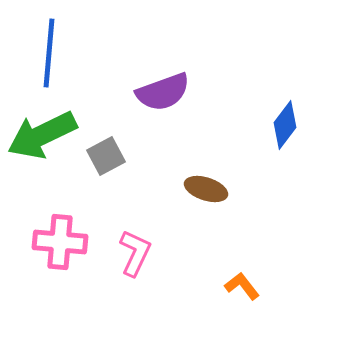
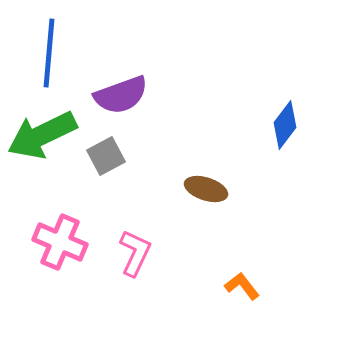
purple semicircle: moved 42 px left, 3 px down
pink cross: rotated 18 degrees clockwise
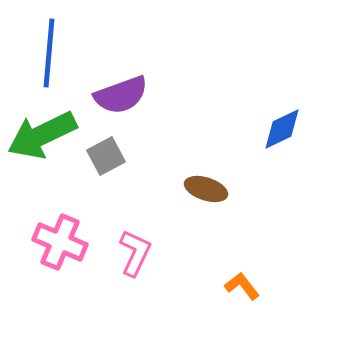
blue diamond: moved 3 px left, 4 px down; rotated 27 degrees clockwise
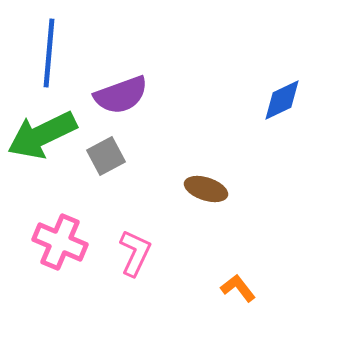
blue diamond: moved 29 px up
orange L-shape: moved 4 px left, 2 px down
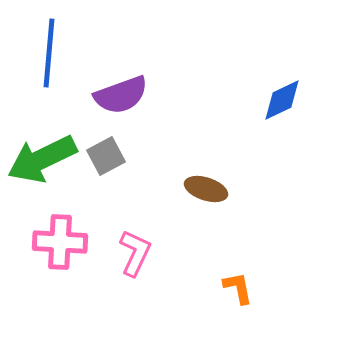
green arrow: moved 24 px down
pink cross: rotated 20 degrees counterclockwise
orange L-shape: rotated 27 degrees clockwise
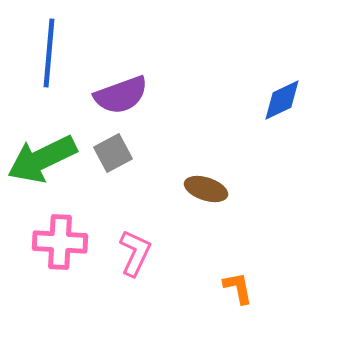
gray square: moved 7 px right, 3 px up
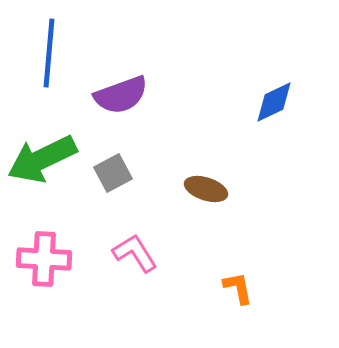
blue diamond: moved 8 px left, 2 px down
gray square: moved 20 px down
pink cross: moved 16 px left, 17 px down
pink L-shape: rotated 57 degrees counterclockwise
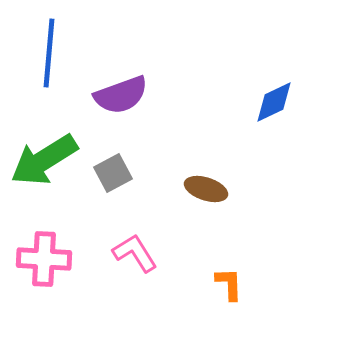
green arrow: moved 2 px right, 1 px down; rotated 6 degrees counterclockwise
orange L-shape: moved 9 px left, 4 px up; rotated 9 degrees clockwise
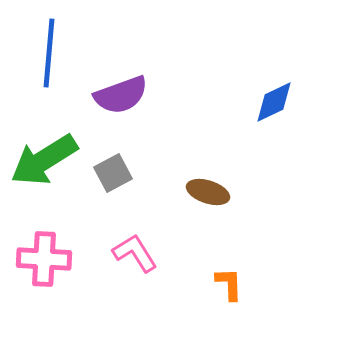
brown ellipse: moved 2 px right, 3 px down
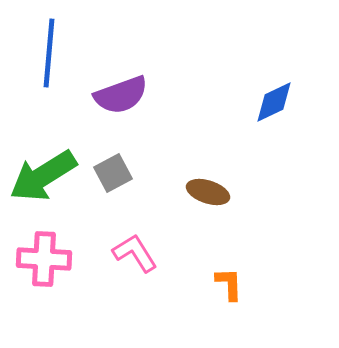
green arrow: moved 1 px left, 16 px down
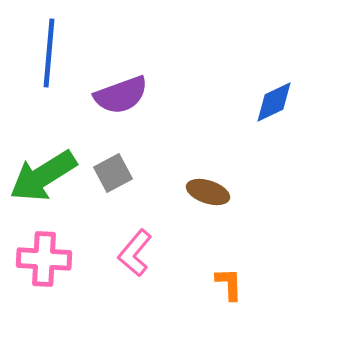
pink L-shape: rotated 108 degrees counterclockwise
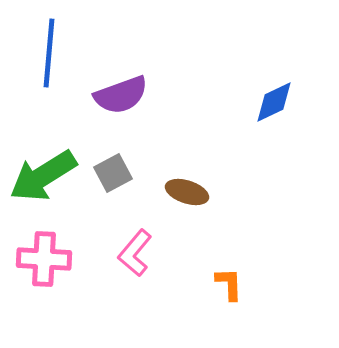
brown ellipse: moved 21 px left
